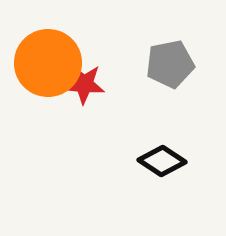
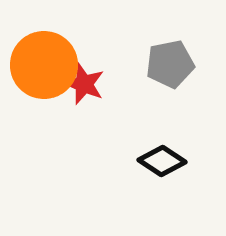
orange circle: moved 4 px left, 2 px down
red star: rotated 18 degrees clockwise
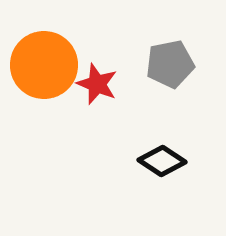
red star: moved 13 px right
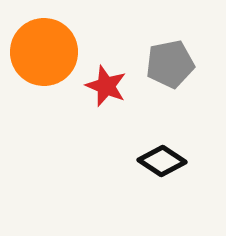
orange circle: moved 13 px up
red star: moved 9 px right, 2 px down
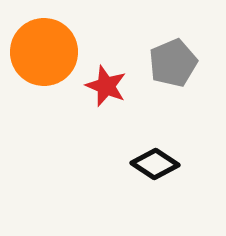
gray pentagon: moved 3 px right, 1 px up; rotated 12 degrees counterclockwise
black diamond: moved 7 px left, 3 px down
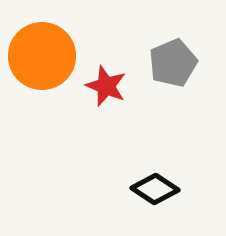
orange circle: moved 2 px left, 4 px down
black diamond: moved 25 px down
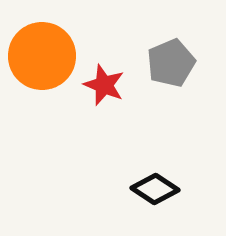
gray pentagon: moved 2 px left
red star: moved 2 px left, 1 px up
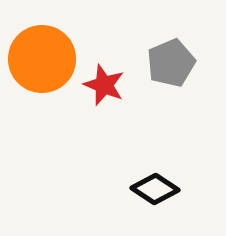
orange circle: moved 3 px down
